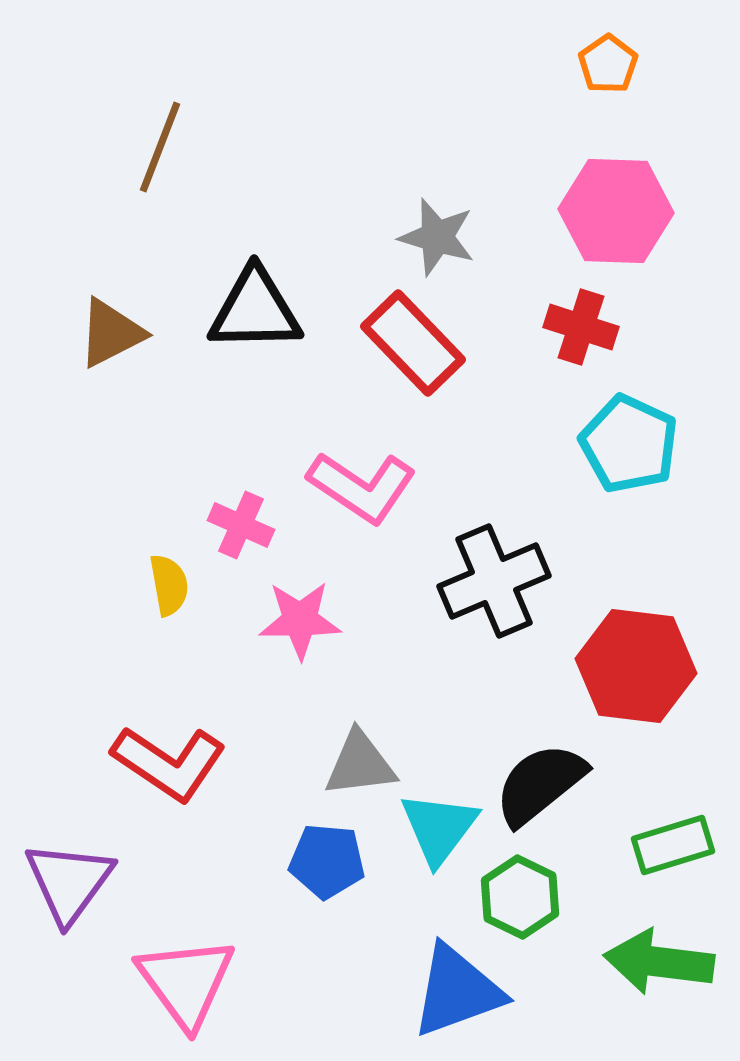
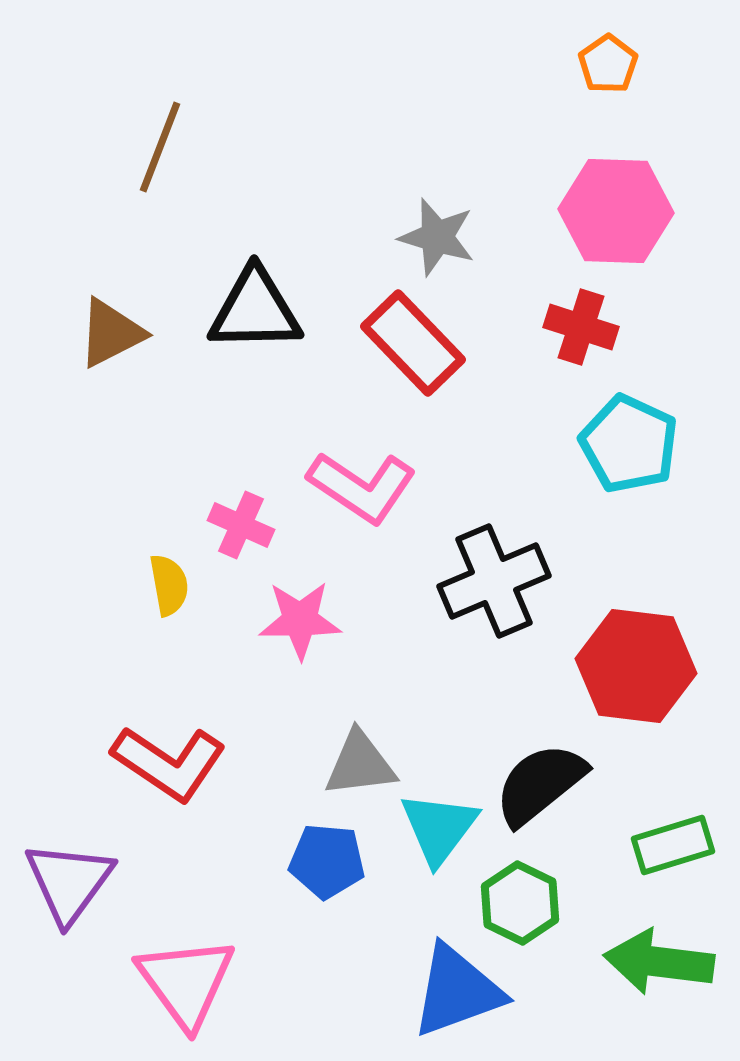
green hexagon: moved 6 px down
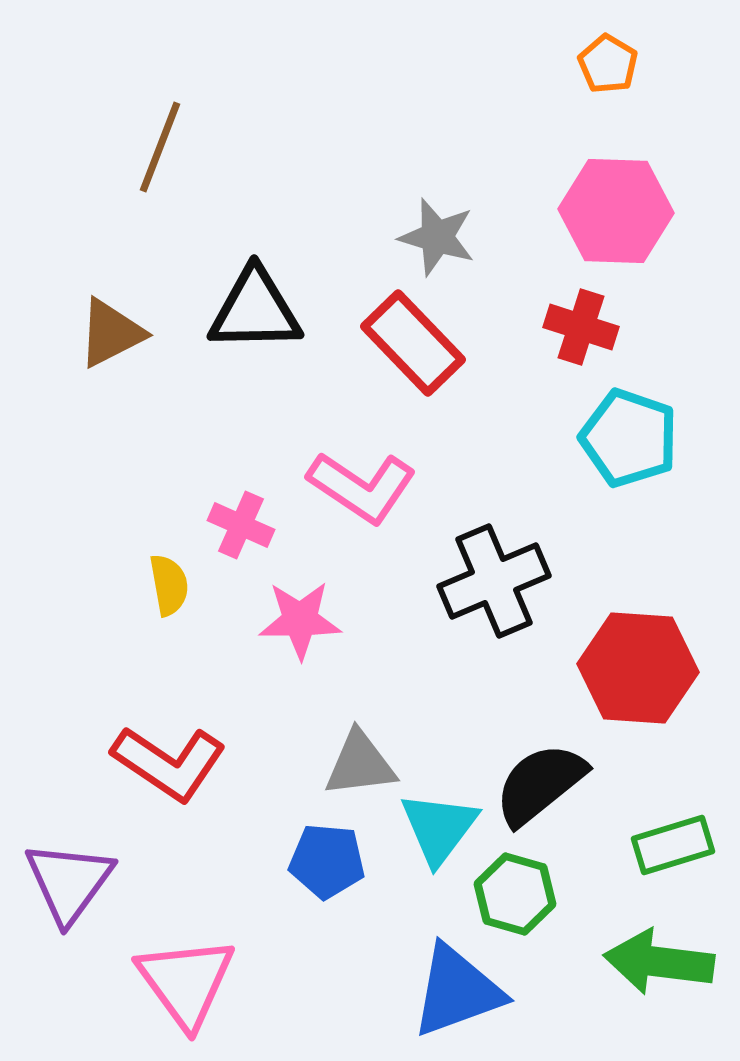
orange pentagon: rotated 6 degrees counterclockwise
cyan pentagon: moved 6 px up; rotated 6 degrees counterclockwise
red hexagon: moved 2 px right, 2 px down; rotated 3 degrees counterclockwise
green hexagon: moved 5 px left, 9 px up; rotated 10 degrees counterclockwise
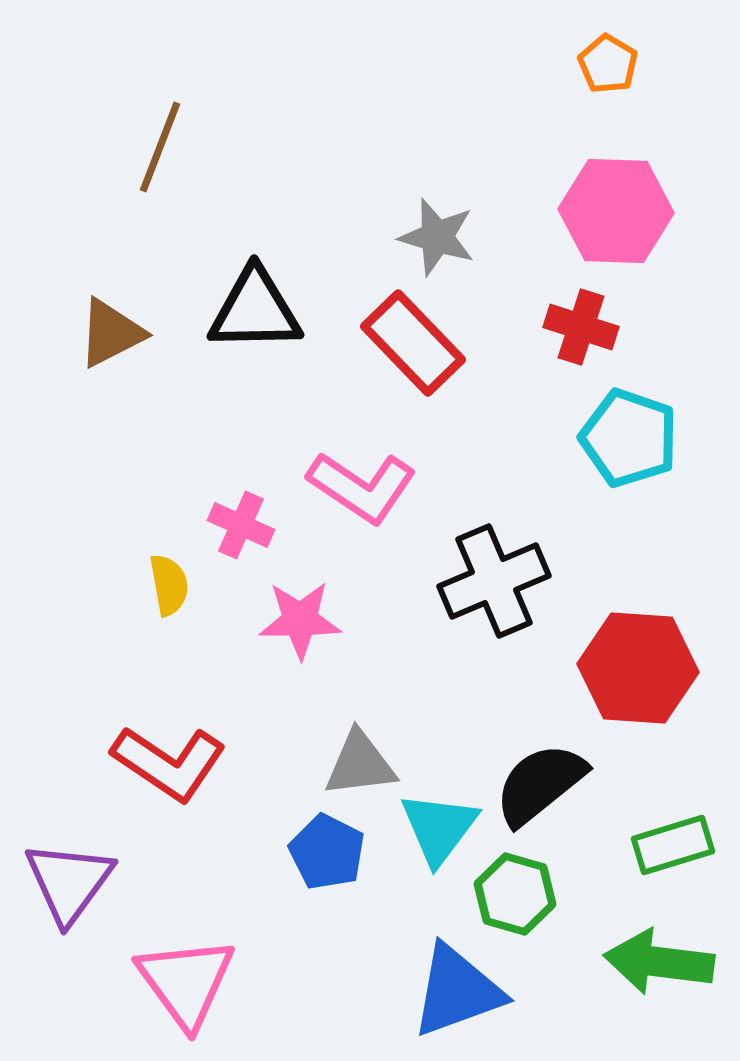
blue pentagon: moved 9 px up; rotated 22 degrees clockwise
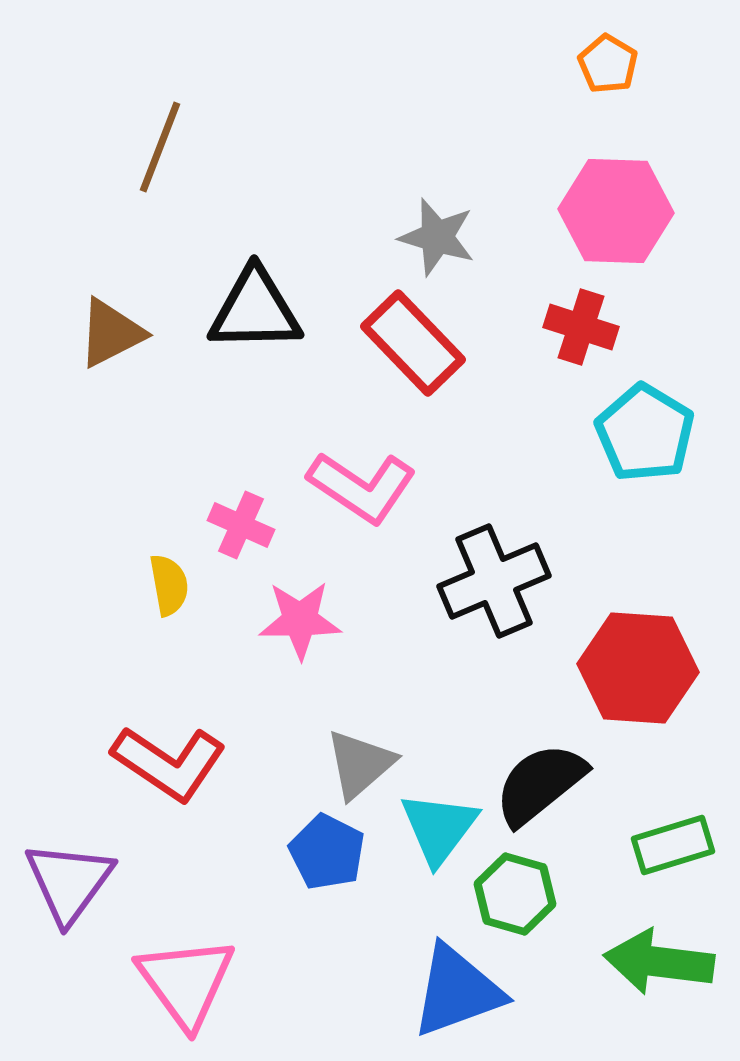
cyan pentagon: moved 16 px right, 5 px up; rotated 12 degrees clockwise
gray triangle: rotated 34 degrees counterclockwise
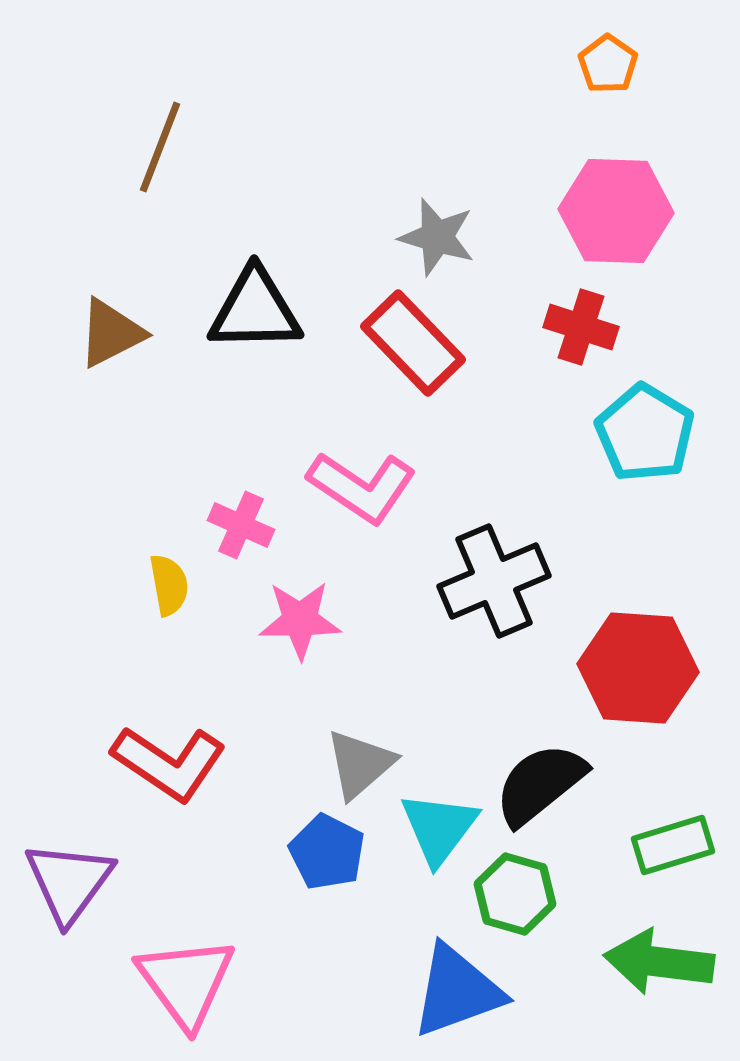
orange pentagon: rotated 4 degrees clockwise
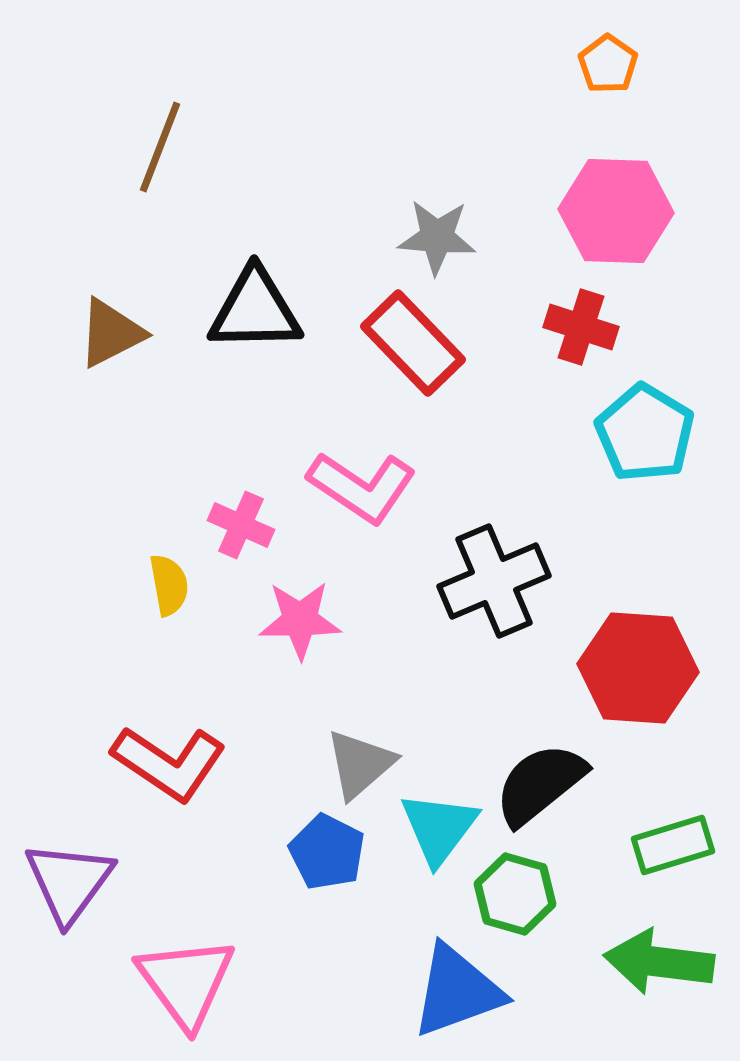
gray star: rotated 12 degrees counterclockwise
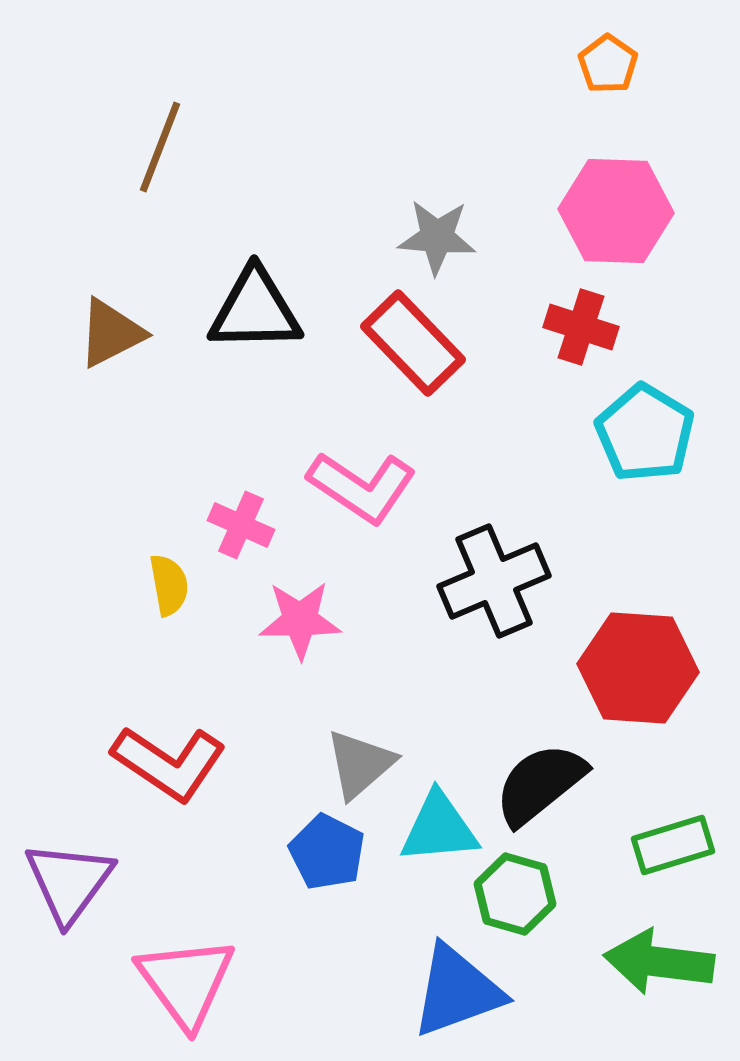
cyan triangle: rotated 48 degrees clockwise
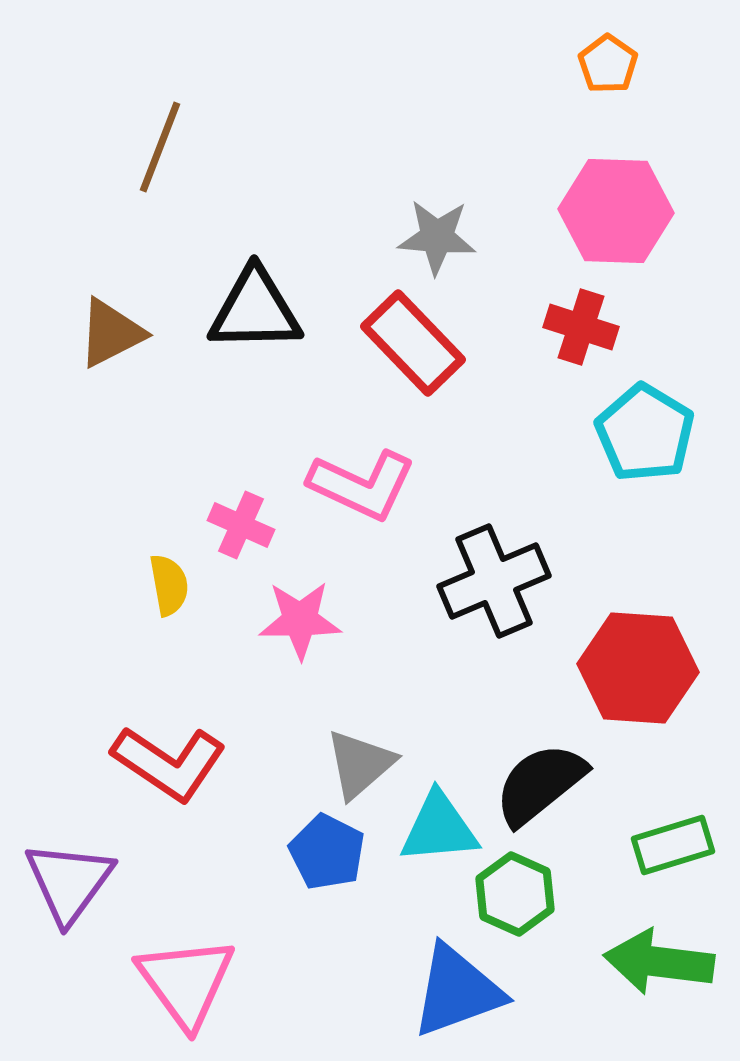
pink L-shape: moved 2 px up; rotated 9 degrees counterclockwise
green hexagon: rotated 8 degrees clockwise
